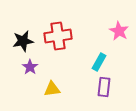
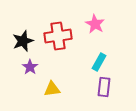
pink star: moved 24 px left, 7 px up
black star: rotated 10 degrees counterclockwise
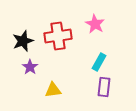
yellow triangle: moved 1 px right, 1 px down
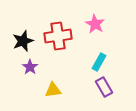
purple rectangle: rotated 36 degrees counterclockwise
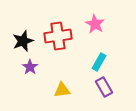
yellow triangle: moved 9 px right
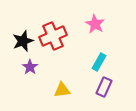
red cross: moved 5 px left; rotated 16 degrees counterclockwise
purple rectangle: rotated 54 degrees clockwise
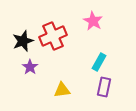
pink star: moved 2 px left, 3 px up
purple rectangle: rotated 12 degrees counterclockwise
